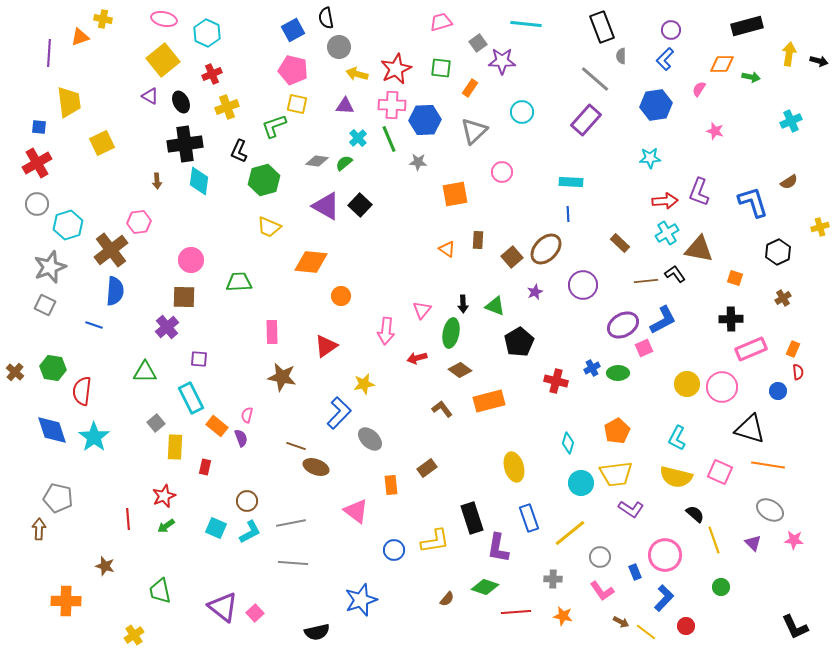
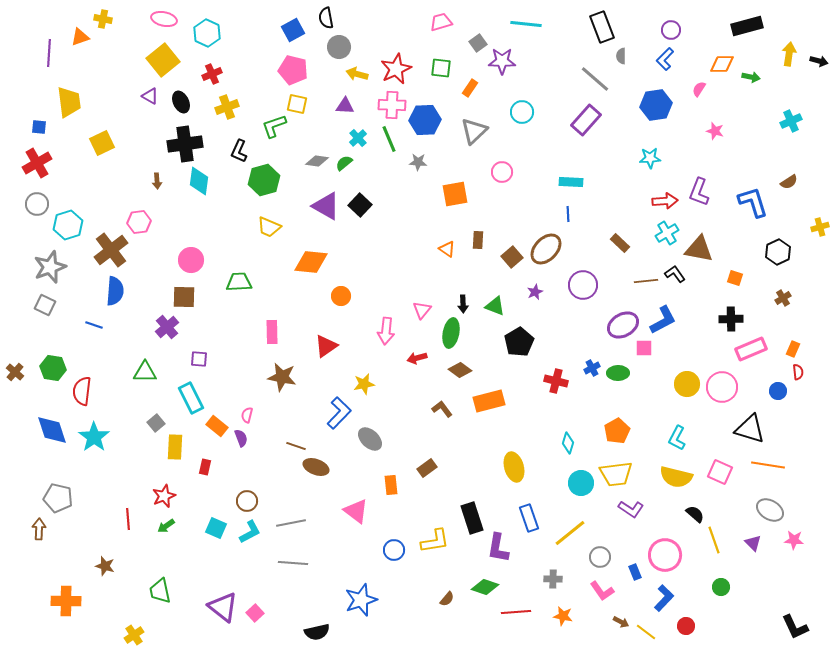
pink square at (644, 348): rotated 24 degrees clockwise
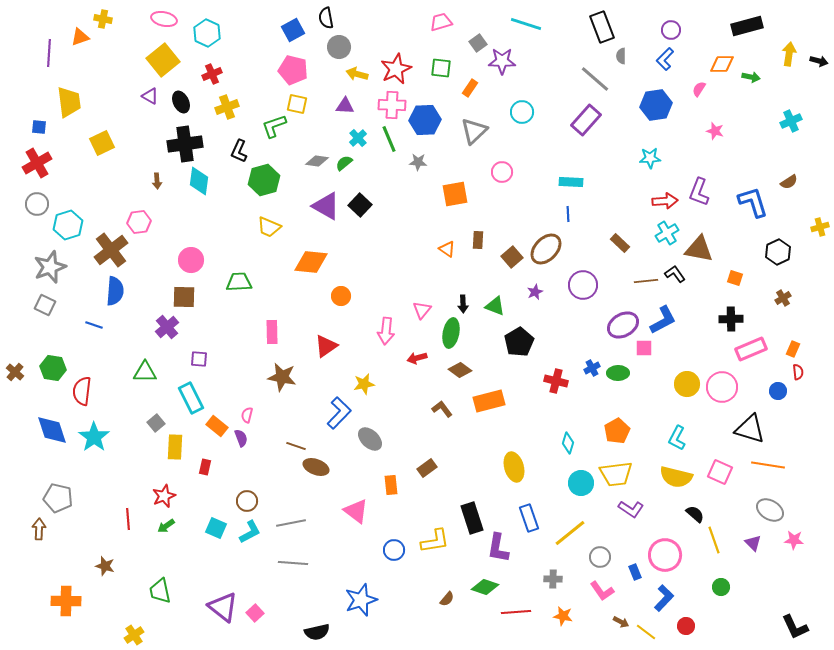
cyan line at (526, 24): rotated 12 degrees clockwise
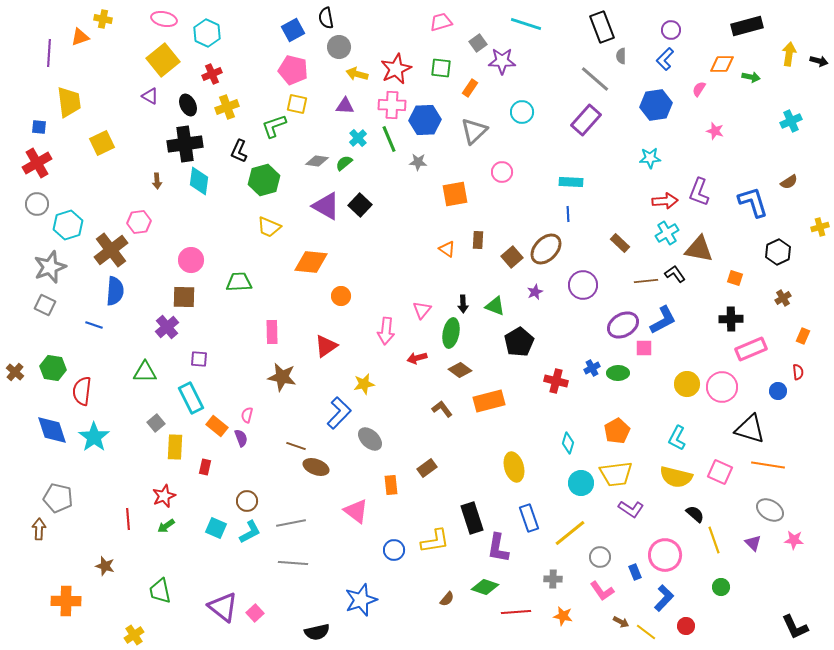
black ellipse at (181, 102): moved 7 px right, 3 px down
orange rectangle at (793, 349): moved 10 px right, 13 px up
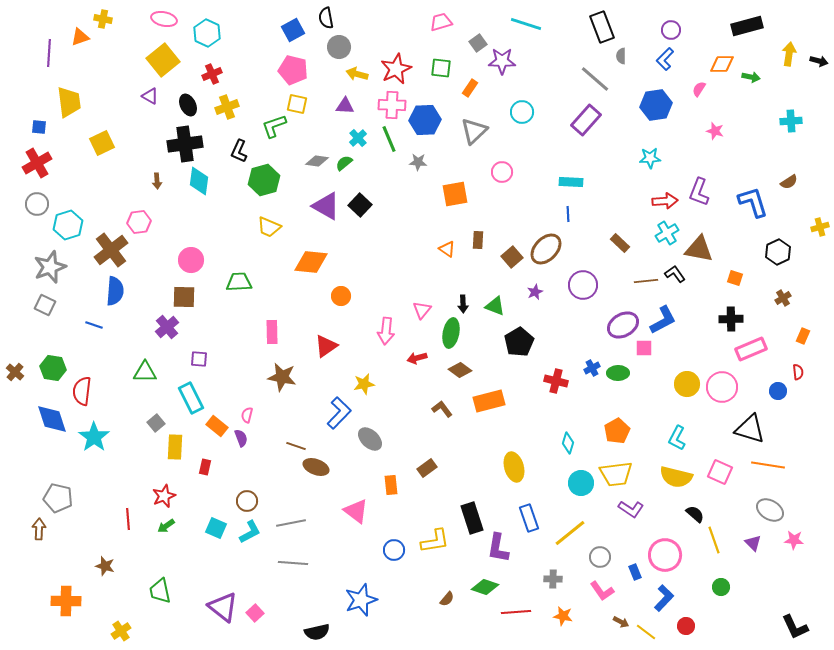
cyan cross at (791, 121): rotated 20 degrees clockwise
blue diamond at (52, 430): moved 11 px up
yellow cross at (134, 635): moved 13 px left, 4 px up
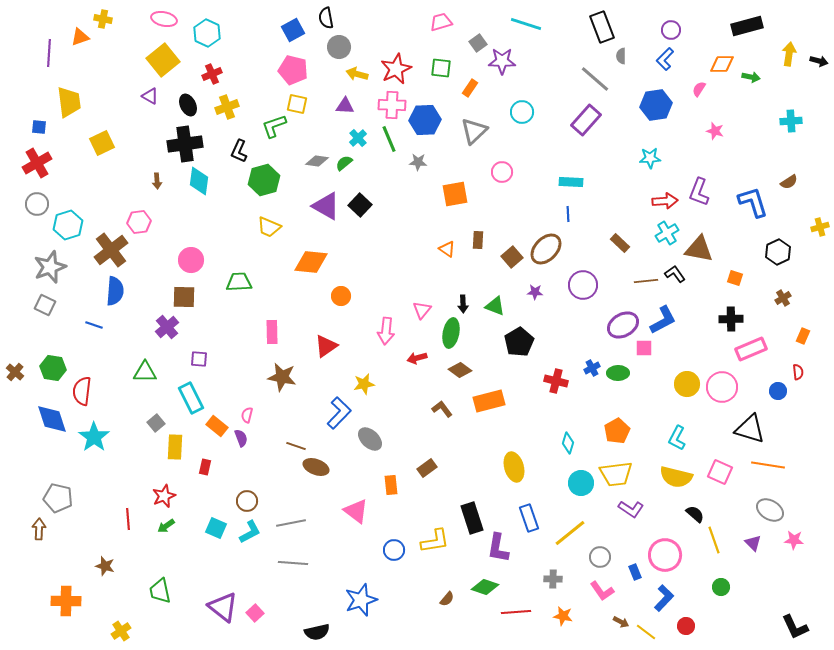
purple star at (535, 292): rotated 28 degrees clockwise
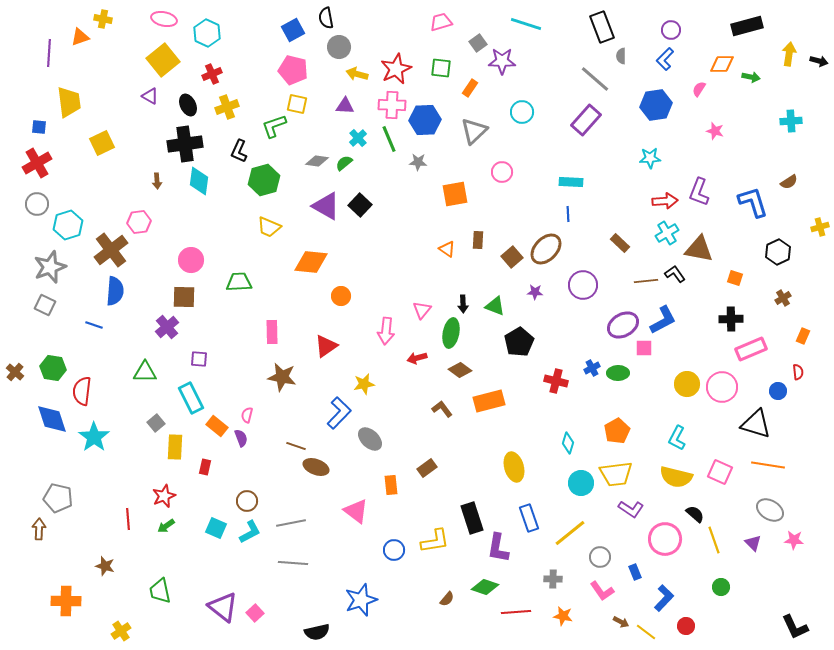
black triangle at (750, 429): moved 6 px right, 5 px up
pink circle at (665, 555): moved 16 px up
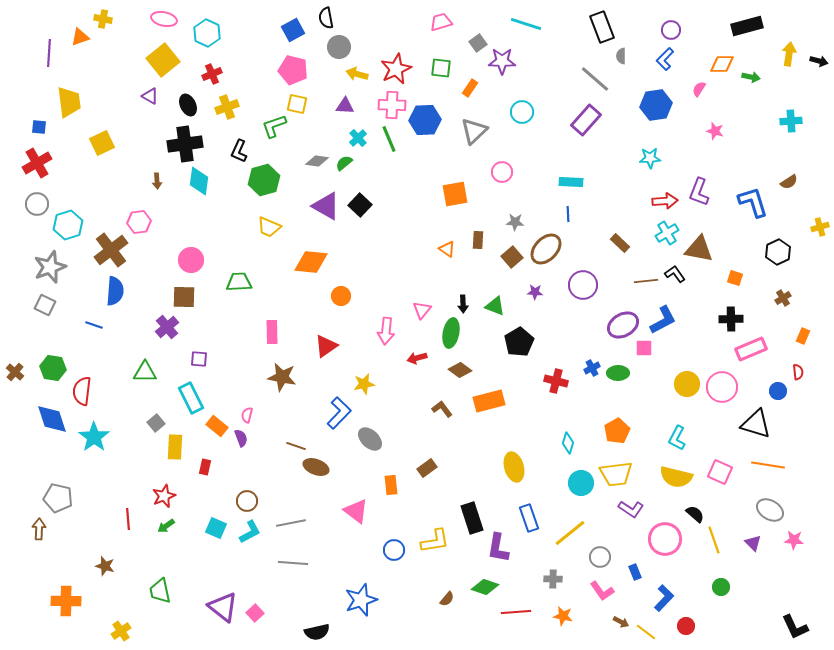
gray star at (418, 162): moved 97 px right, 60 px down
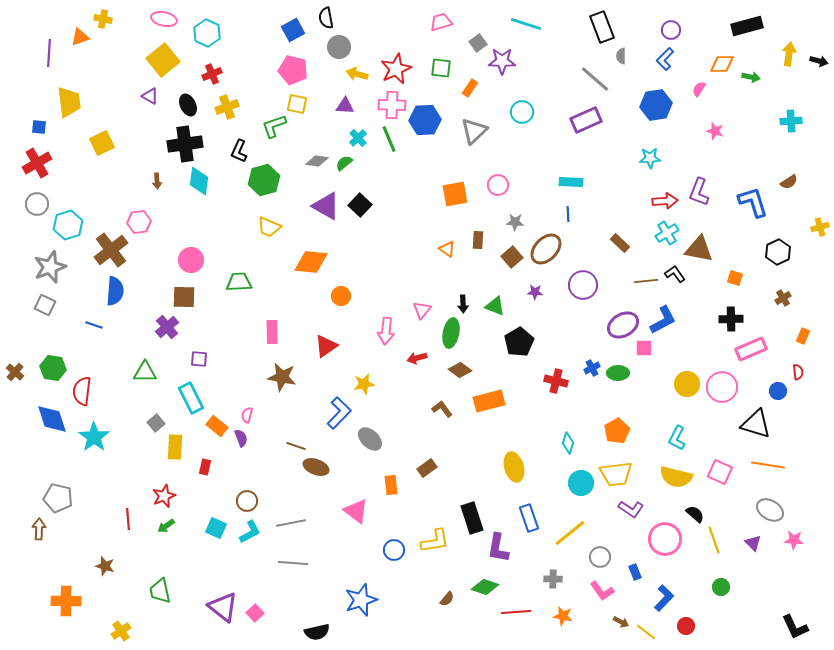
purple rectangle at (586, 120): rotated 24 degrees clockwise
pink circle at (502, 172): moved 4 px left, 13 px down
